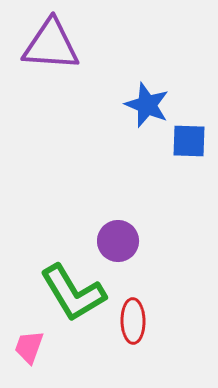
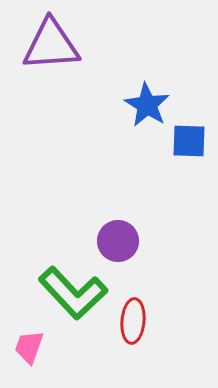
purple triangle: rotated 8 degrees counterclockwise
blue star: rotated 9 degrees clockwise
green L-shape: rotated 12 degrees counterclockwise
red ellipse: rotated 6 degrees clockwise
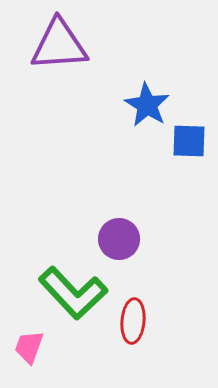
purple triangle: moved 8 px right
purple circle: moved 1 px right, 2 px up
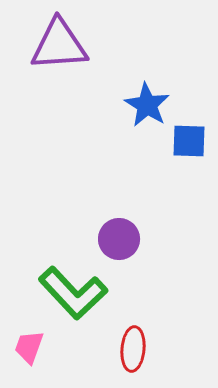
red ellipse: moved 28 px down
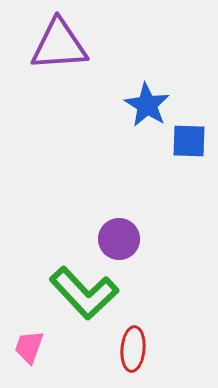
green L-shape: moved 11 px right
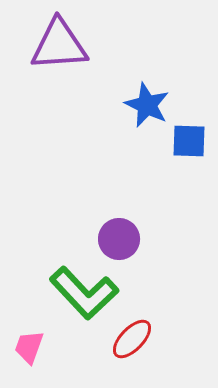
blue star: rotated 6 degrees counterclockwise
red ellipse: moved 1 px left, 10 px up; rotated 39 degrees clockwise
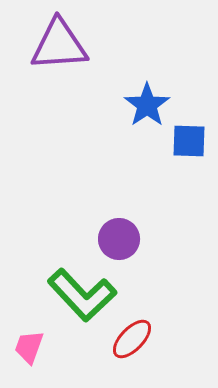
blue star: rotated 12 degrees clockwise
green L-shape: moved 2 px left, 2 px down
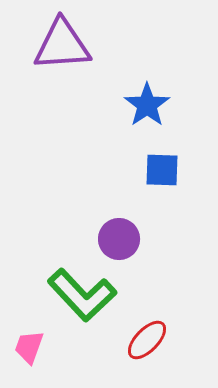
purple triangle: moved 3 px right
blue square: moved 27 px left, 29 px down
red ellipse: moved 15 px right, 1 px down
